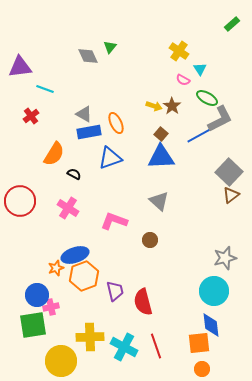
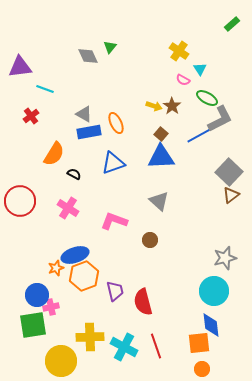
blue triangle at (110, 158): moved 3 px right, 5 px down
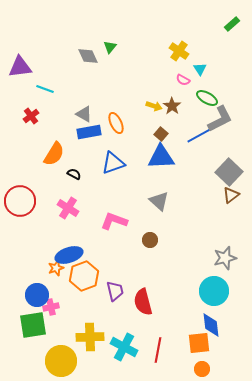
blue ellipse at (75, 255): moved 6 px left
red line at (156, 346): moved 2 px right, 4 px down; rotated 30 degrees clockwise
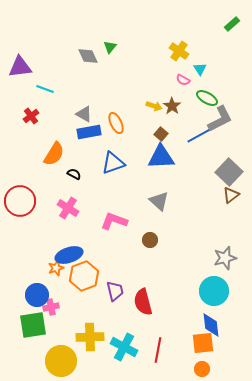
orange square at (199, 343): moved 4 px right
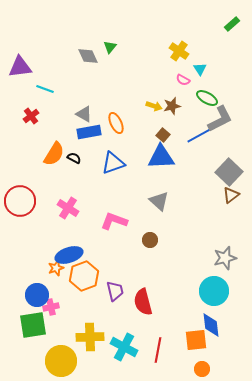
brown star at (172, 106): rotated 24 degrees clockwise
brown square at (161, 134): moved 2 px right, 1 px down
black semicircle at (74, 174): moved 16 px up
orange square at (203, 343): moved 7 px left, 3 px up
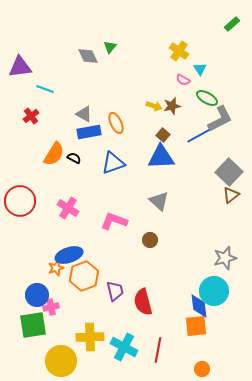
blue diamond at (211, 325): moved 12 px left, 19 px up
orange square at (196, 340): moved 14 px up
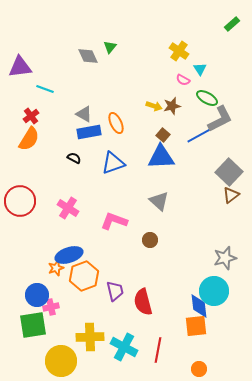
orange semicircle at (54, 154): moved 25 px left, 15 px up
orange circle at (202, 369): moved 3 px left
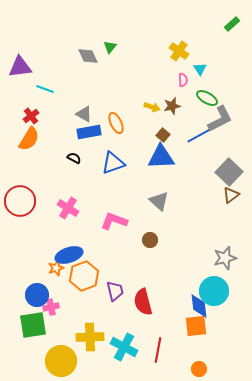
pink semicircle at (183, 80): rotated 120 degrees counterclockwise
yellow arrow at (154, 106): moved 2 px left, 1 px down
